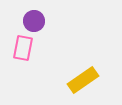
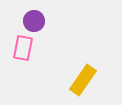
yellow rectangle: rotated 20 degrees counterclockwise
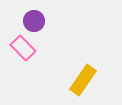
pink rectangle: rotated 55 degrees counterclockwise
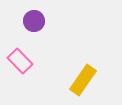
pink rectangle: moved 3 px left, 13 px down
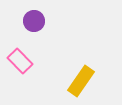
yellow rectangle: moved 2 px left, 1 px down
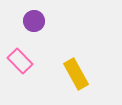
yellow rectangle: moved 5 px left, 7 px up; rotated 64 degrees counterclockwise
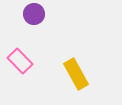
purple circle: moved 7 px up
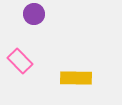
yellow rectangle: moved 4 px down; rotated 60 degrees counterclockwise
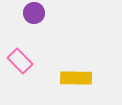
purple circle: moved 1 px up
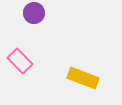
yellow rectangle: moved 7 px right; rotated 20 degrees clockwise
